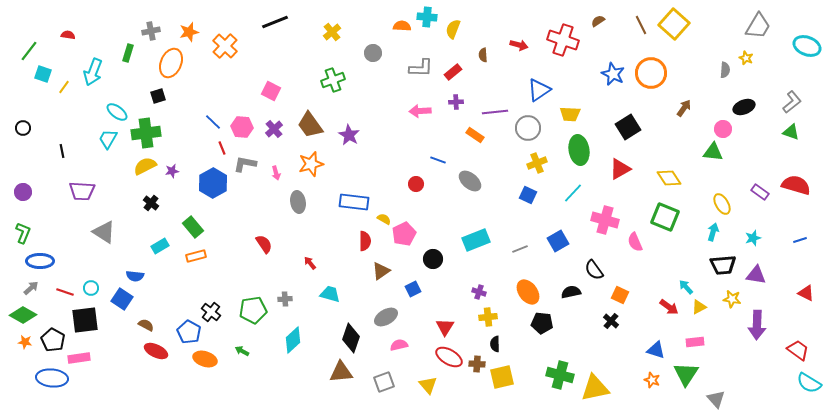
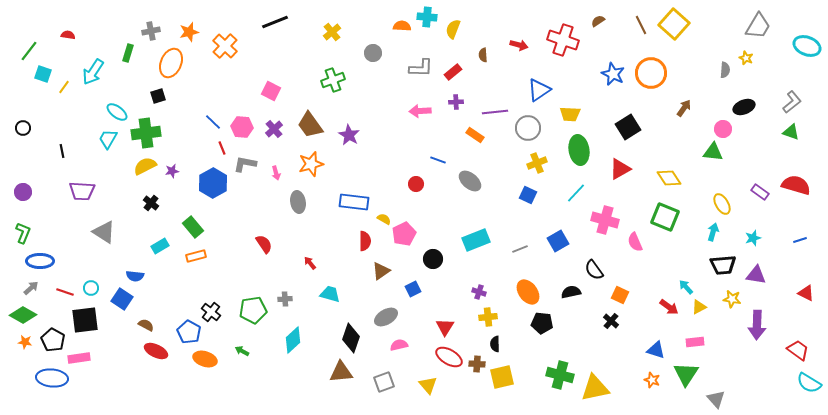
cyan arrow at (93, 72): rotated 12 degrees clockwise
cyan line at (573, 193): moved 3 px right
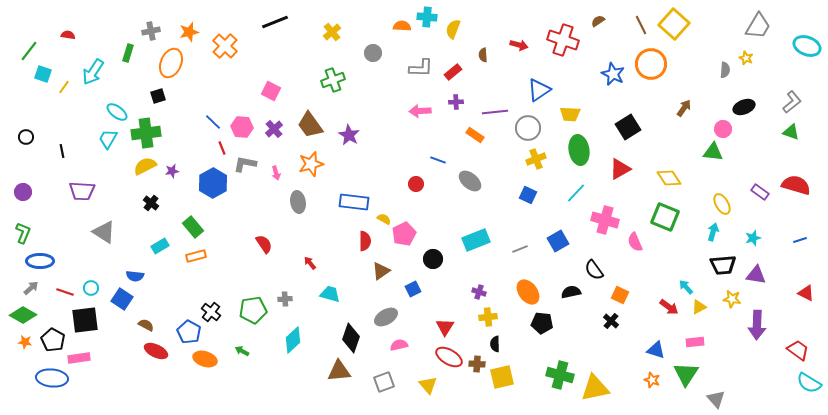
orange circle at (651, 73): moved 9 px up
black circle at (23, 128): moved 3 px right, 9 px down
yellow cross at (537, 163): moved 1 px left, 4 px up
brown triangle at (341, 372): moved 2 px left, 1 px up
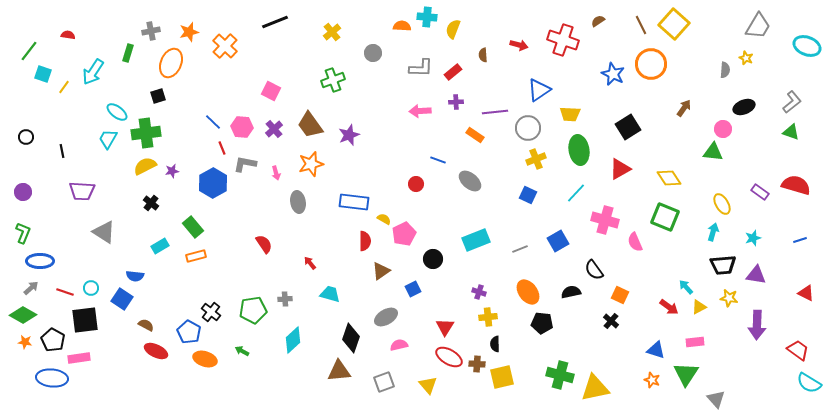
purple star at (349, 135): rotated 20 degrees clockwise
yellow star at (732, 299): moved 3 px left, 1 px up
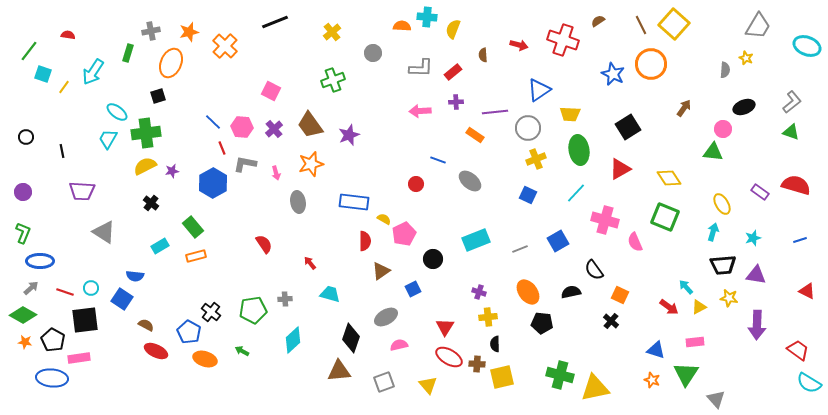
red triangle at (806, 293): moved 1 px right, 2 px up
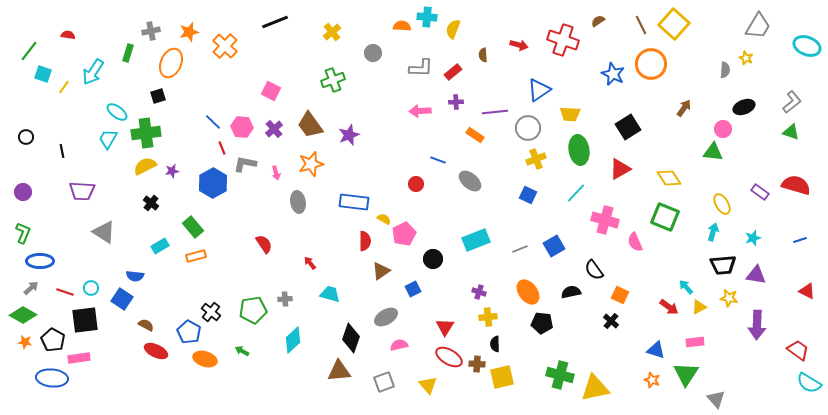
blue square at (558, 241): moved 4 px left, 5 px down
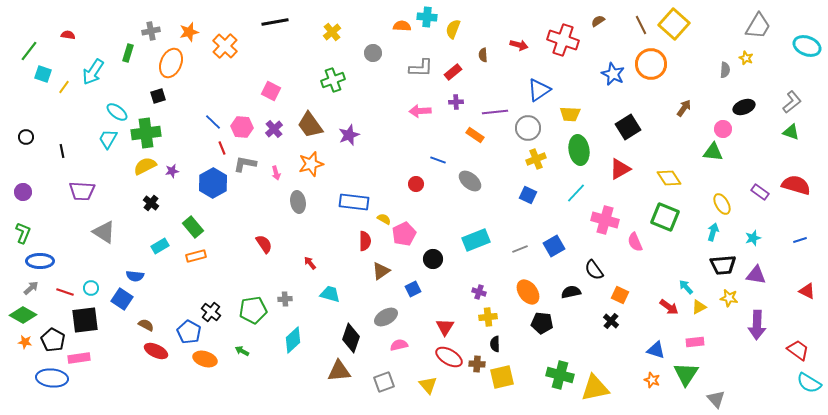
black line at (275, 22): rotated 12 degrees clockwise
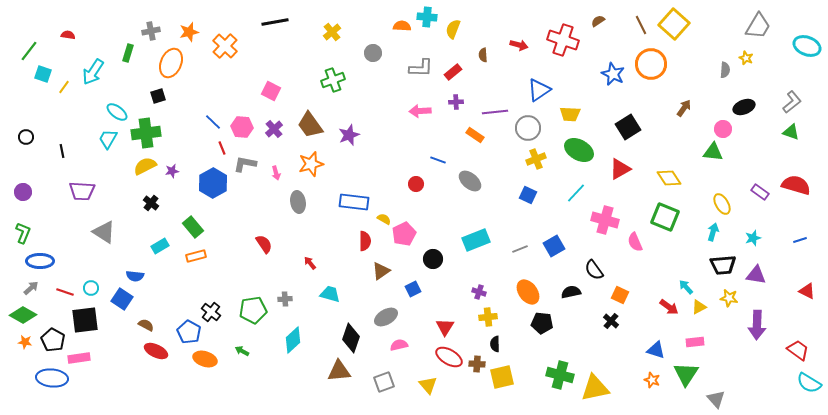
green ellipse at (579, 150): rotated 52 degrees counterclockwise
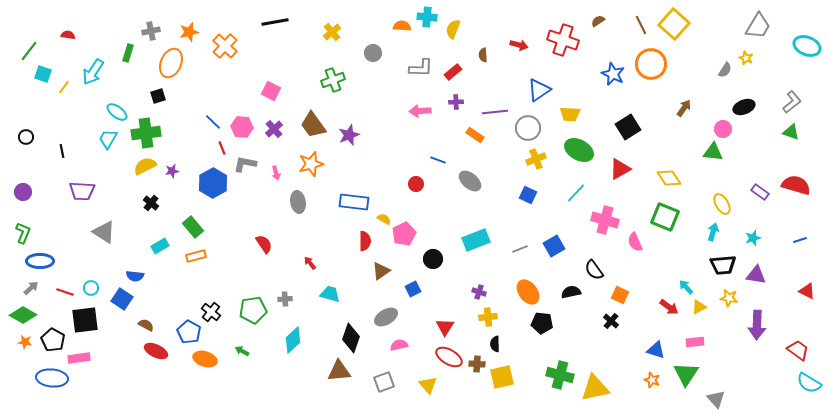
gray semicircle at (725, 70): rotated 28 degrees clockwise
brown trapezoid at (310, 125): moved 3 px right
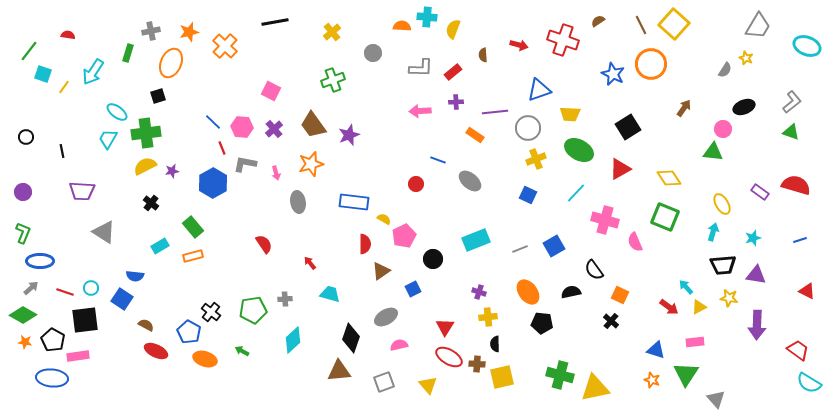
blue triangle at (539, 90): rotated 15 degrees clockwise
pink pentagon at (404, 234): moved 2 px down
red semicircle at (365, 241): moved 3 px down
orange rectangle at (196, 256): moved 3 px left
pink rectangle at (79, 358): moved 1 px left, 2 px up
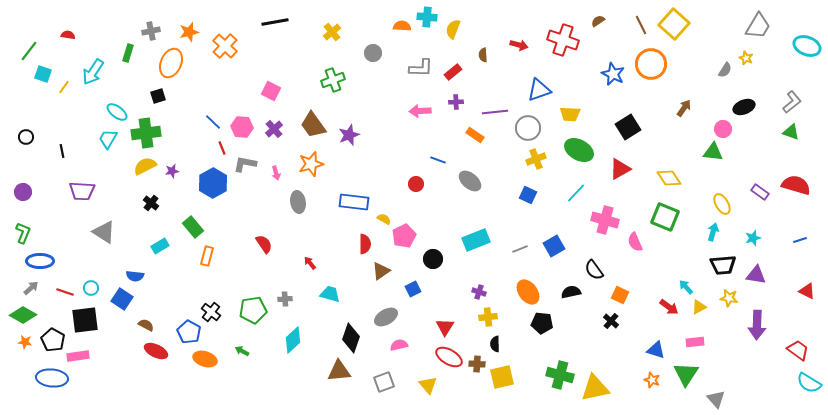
orange rectangle at (193, 256): moved 14 px right; rotated 60 degrees counterclockwise
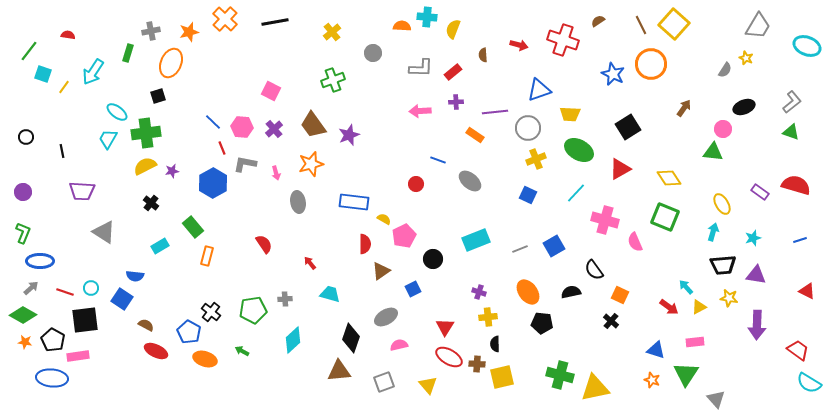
orange cross at (225, 46): moved 27 px up
